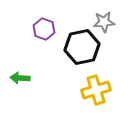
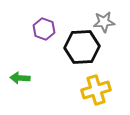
black hexagon: rotated 8 degrees clockwise
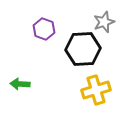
gray star: rotated 15 degrees counterclockwise
black hexagon: moved 1 px right, 2 px down
green arrow: moved 6 px down
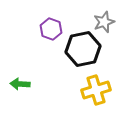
purple hexagon: moved 7 px right
black hexagon: rotated 8 degrees counterclockwise
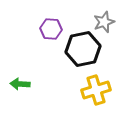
purple hexagon: rotated 15 degrees counterclockwise
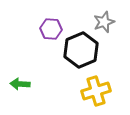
black hexagon: moved 2 px left, 1 px down; rotated 12 degrees counterclockwise
yellow cross: moved 1 px down
